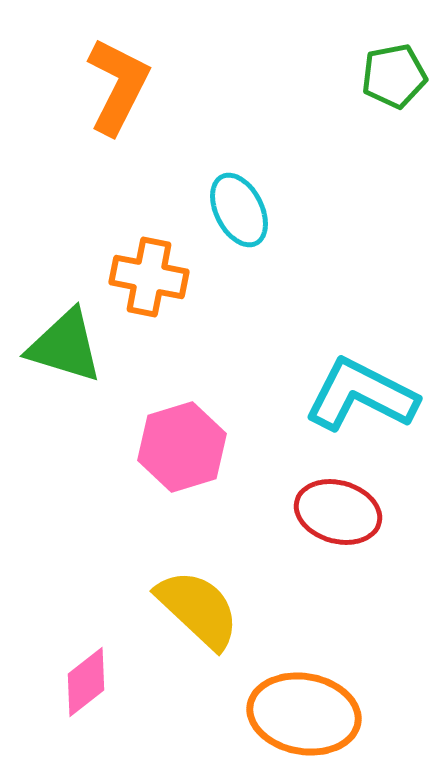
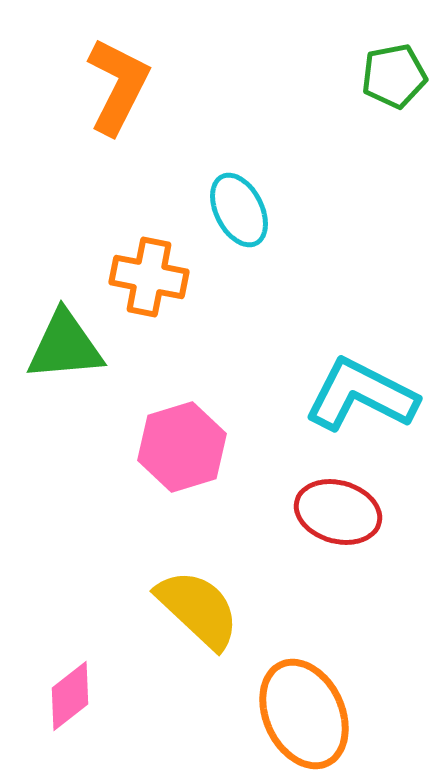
green triangle: rotated 22 degrees counterclockwise
pink diamond: moved 16 px left, 14 px down
orange ellipse: rotated 55 degrees clockwise
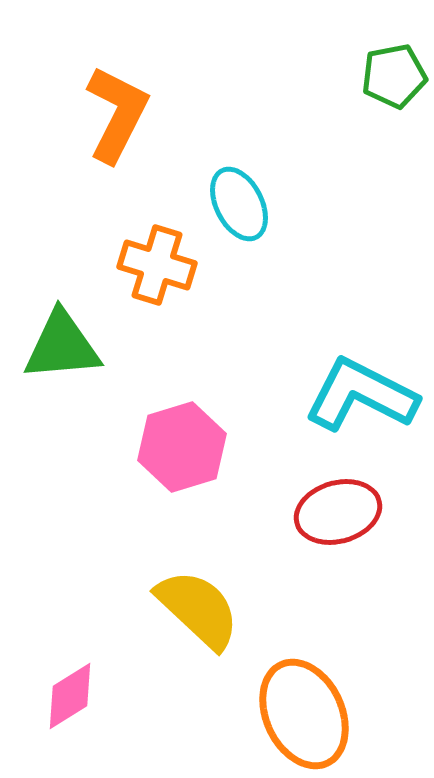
orange L-shape: moved 1 px left, 28 px down
cyan ellipse: moved 6 px up
orange cross: moved 8 px right, 12 px up; rotated 6 degrees clockwise
green triangle: moved 3 px left
red ellipse: rotated 32 degrees counterclockwise
pink diamond: rotated 6 degrees clockwise
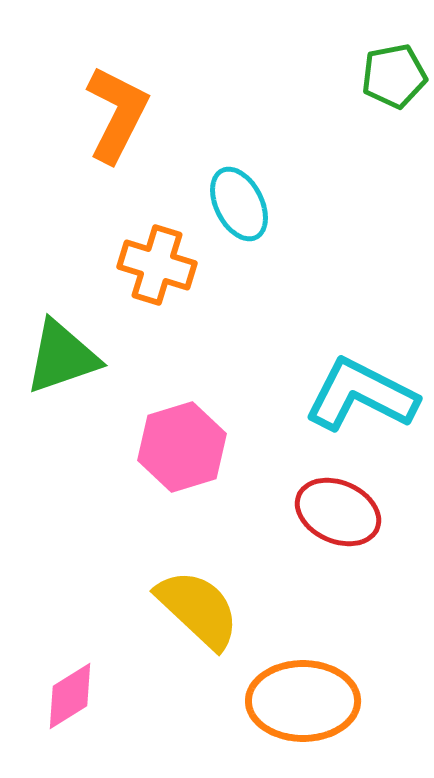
green triangle: moved 11 px down; rotated 14 degrees counterclockwise
red ellipse: rotated 40 degrees clockwise
orange ellipse: moved 1 px left, 13 px up; rotated 65 degrees counterclockwise
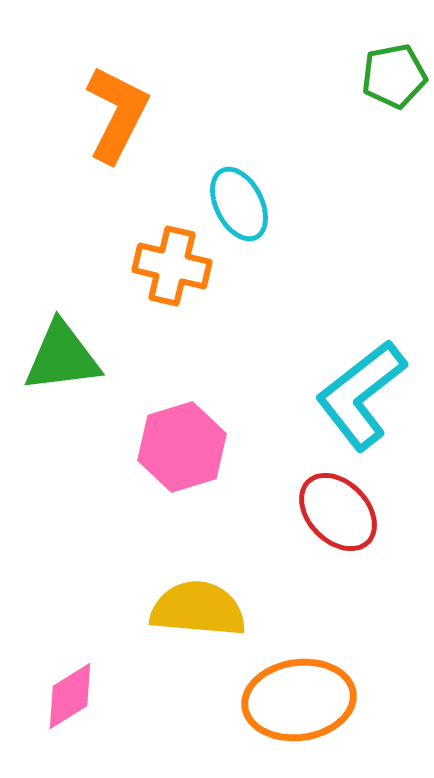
orange cross: moved 15 px right, 1 px down; rotated 4 degrees counterclockwise
green triangle: rotated 12 degrees clockwise
cyan L-shape: rotated 65 degrees counterclockwise
red ellipse: rotated 22 degrees clockwise
yellow semicircle: rotated 38 degrees counterclockwise
orange ellipse: moved 4 px left, 1 px up; rotated 8 degrees counterclockwise
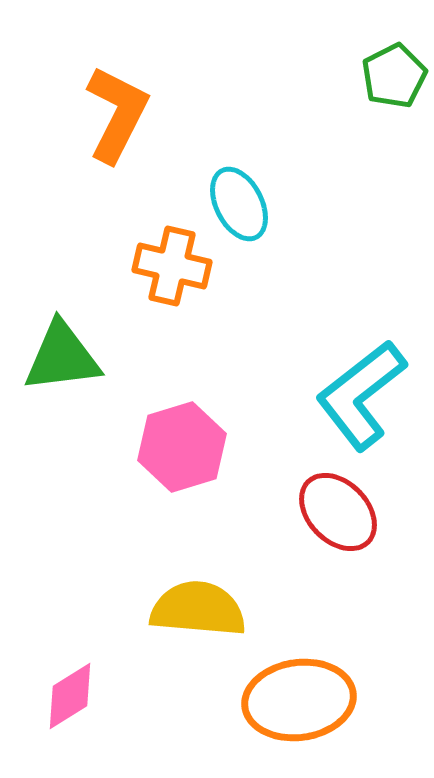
green pentagon: rotated 16 degrees counterclockwise
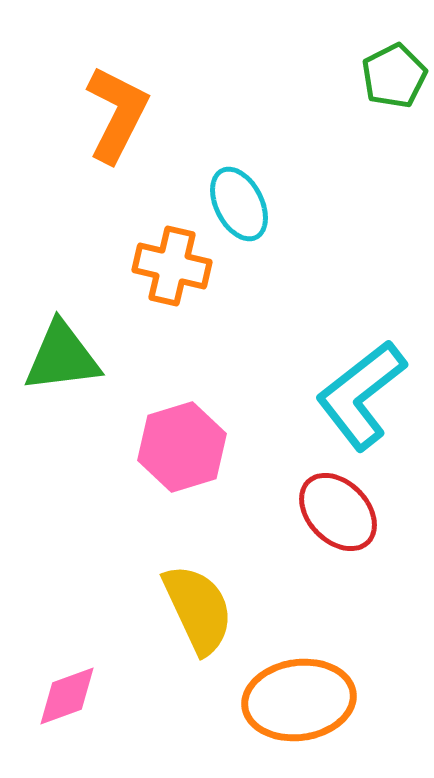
yellow semicircle: rotated 60 degrees clockwise
pink diamond: moved 3 px left; rotated 12 degrees clockwise
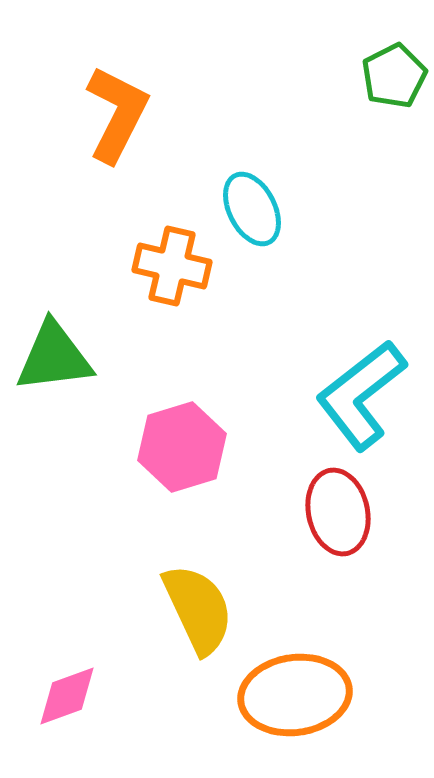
cyan ellipse: moved 13 px right, 5 px down
green triangle: moved 8 px left
red ellipse: rotated 32 degrees clockwise
orange ellipse: moved 4 px left, 5 px up
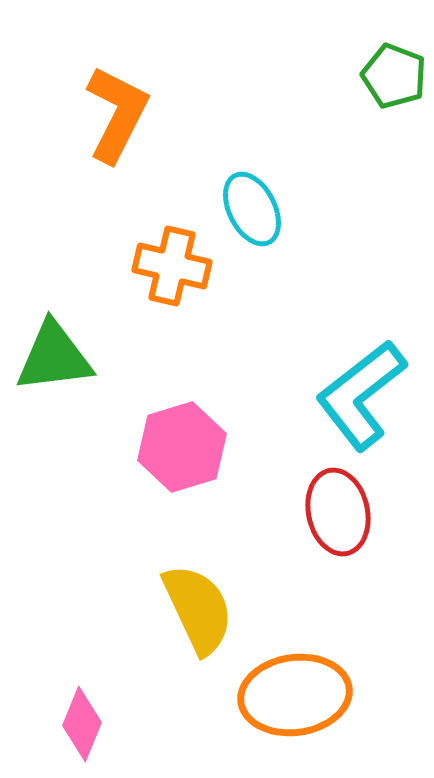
green pentagon: rotated 24 degrees counterclockwise
pink diamond: moved 15 px right, 28 px down; rotated 48 degrees counterclockwise
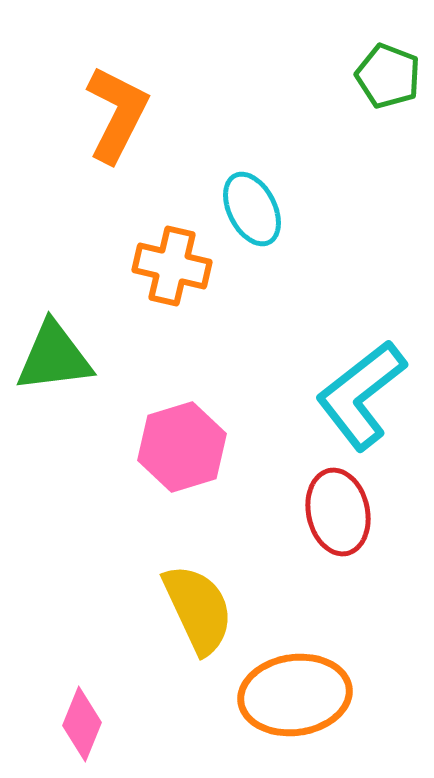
green pentagon: moved 6 px left
